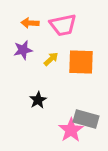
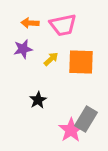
purple star: moved 1 px up
gray rectangle: rotated 75 degrees counterclockwise
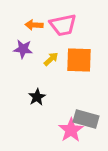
orange arrow: moved 4 px right, 2 px down
purple star: rotated 18 degrees clockwise
orange square: moved 2 px left, 2 px up
black star: moved 1 px left, 3 px up
gray rectangle: rotated 75 degrees clockwise
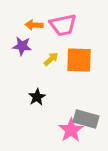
purple star: moved 1 px left, 3 px up
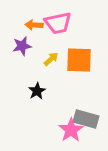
pink trapezoid: moved 5 px left, 2 px up
purple star: rotated 18 degrees counterclockwise
black star: moved 6 px up
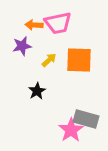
yellow arrow: moved 2 px left, 1 px down
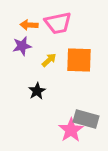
orange arrow: moved 5 px left
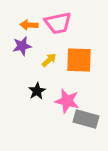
pink star: moved 4 px left, 29 px up; rotated 25 degrees counterclockwise
